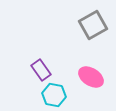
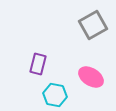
purple rectangle: moved 3 px left, 6 px up; rotated 50 degrees clockwise
cyan hexagon: moved 1 px right
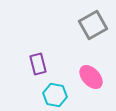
purple rectangle: rotated 30 degrees counterclockwise
pink ellipse: rotated 15 degrees clockwise
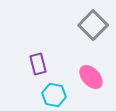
gray square: rotated 16 degrees counterclockwise
cyan hexagon: moved 1 px left
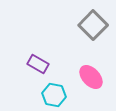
purple rectangle: rotated 45 degrees counterclockwise
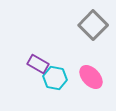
cyan hexagon: moved 1 px right, 17 px up
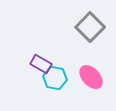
gray square: moved 3 px left, 2 px down
purple rectangle: moved 3 px right
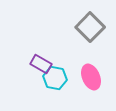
pink ellipse: rotated 20 degrees clockwise
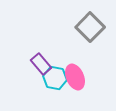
purple rectangle: rotated 20 degrees clockwise
pink ellipse: moved 16 px left
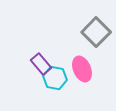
gray square: moved 6 px right, 5 px down
pink ellipse: moved 7 px right, 8 px up
